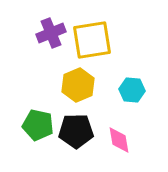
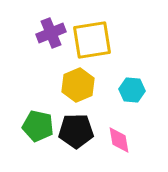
green pentagon: moved 1 px down
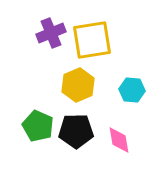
green pentagon: rotated 12 degrees clockwise
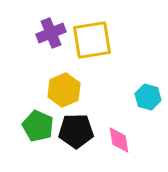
yellow hexagon: moved 14 px left, 5 px down
cyan hexagon: moved 16 px right, 7 px down; rotated 10 degrees clockwise
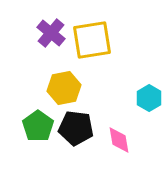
purple cross: rotated 28 degrees counterclockwise
yellow hexagon: moved 2 px up; rotated 12 degrees clockwise
cyan hexagon: moved 1 px right, 1 px down; rotated 15 degrees clockwise
green pentagon: rotated 12 degrees clockwise
black pentagon: moved 3 px up; rotated 8 degrees clockwise
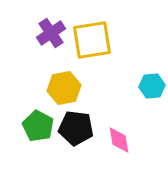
purple cross: rotated 16 degrees clockwise
cyan hexagon: moved 3 px right, 12 px up; rotated 25 degrees clockwise
green pentagon: rotated 8 degrees counterclockwise
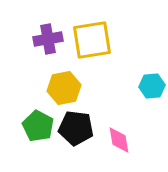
purple cross: moved 3 px left, 6 px down; rotated 24 degrees clockwise
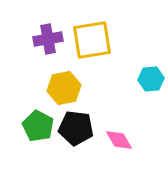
cyan hexagon: moved 1 px left, 7 px up
pink diamond: rotated 20 degrees counterclockwise
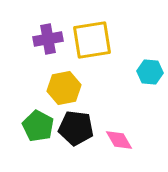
cyan hexagon: moved 1 px left, 7 px up; rotated 10 degrees clockwise
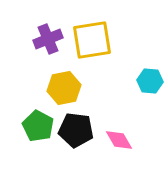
purple cross: rotated 12 degrees counterclockwise
cyan hexagon: moved 9 px down
black pentagon: moved 2 px down
